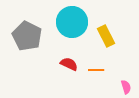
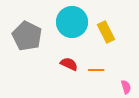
yellow rectangle: moved 4 px up
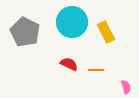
gray pentagon: moved 2 px left, 4 px up
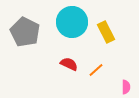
orange line: rotated 42 degrees counterclockwise
pink semicircle: rotated 16 degrees clockwise
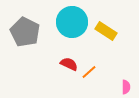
yellow rectangle: moved 1 px up; rotated 30 degrees counterclockwise
orange line: moved 7 px left, 2 px down
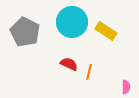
orange line: rotated 35 degrees counterclockwise
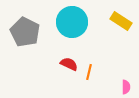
yellow rectangle: moved 15 px right, 10 px up
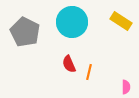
red semicircle: rotated 138 degrees counterclockwise
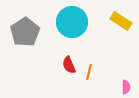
gray pentagon: rotated 12 degrees clockwise
red semicircle: moved 1 px down
